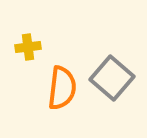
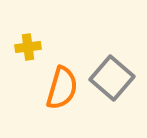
orange semicircle: rotated 9 degrees clockwise
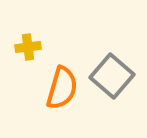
gray square: moved 2 px up
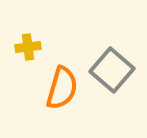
gray square: moved 6 px up
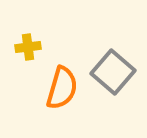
gray square: moved 1 px right, 2 px down
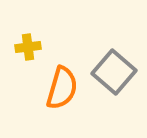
gray square: moved 1 px right
